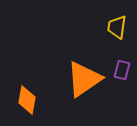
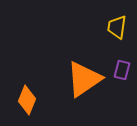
orange diamond: rotated 12 degrees clockwise
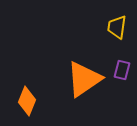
orange diamond: moved 1 px down
